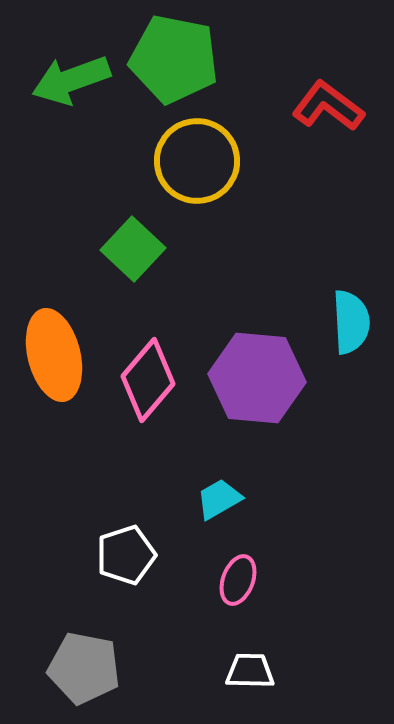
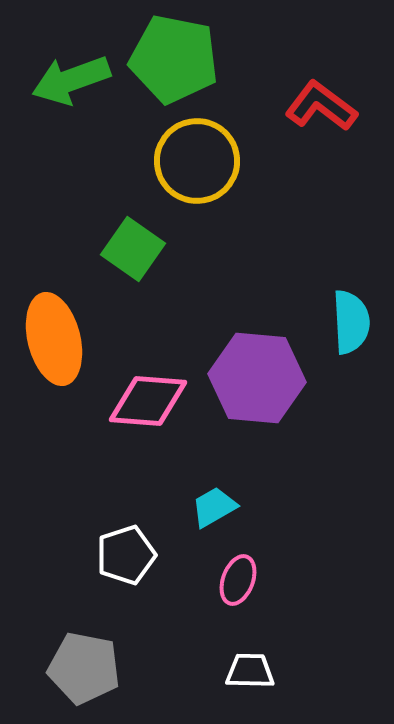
red L-shape: moved 7 px left
green square: rotated 8 degrees counterclockwise
orange ellipse: moved 16 px up
pink diamond: moved 21 px down; rotated 54 degrees clockwise
cyan trapezoid: moved 5 px left, 8 px down
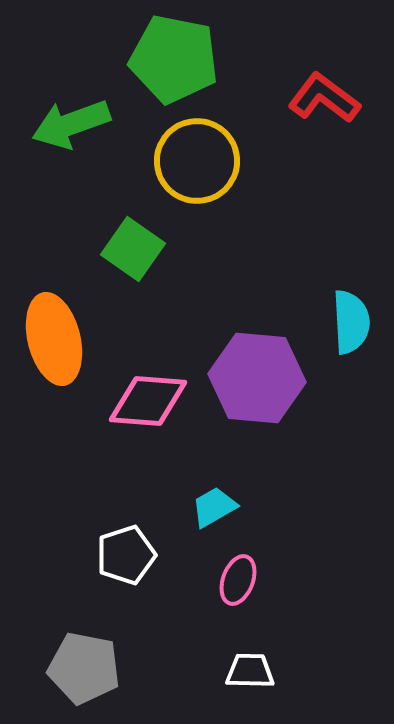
green arrow: moved 44 px down
red L-shape: moved 3 px right, 8 px up
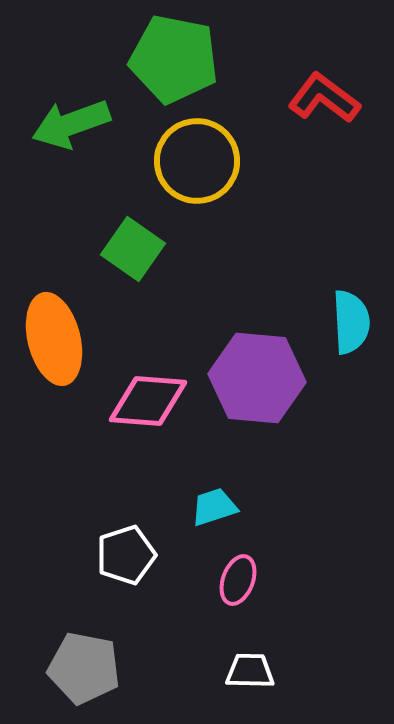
cyan trapezoid: rotated 12 degrees clockwise
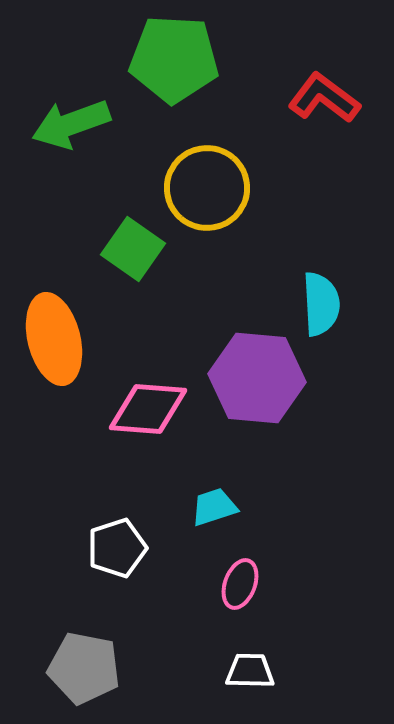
green pentagon: rotated 8 degrees counterclockwise
yellow circle: moved 10 px right, 27 px down
cyan semicircle: moved 30 px left, 18 px up
pink diamond: moved 8 px down
white pentagon: moved 9 px left, 7 px up
pink ellipse: moved 2 px right, 4 px down
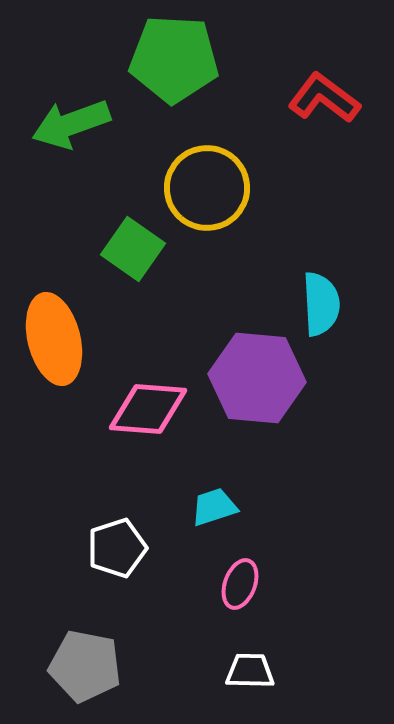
gray pentagon: moved 1 px right, 2 px up
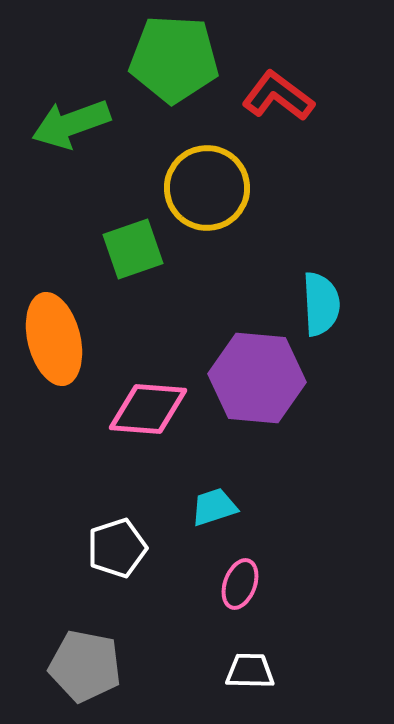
red L-shape: moved 46 px left, 2 px up
green square: rotated 36 degrees clockwise
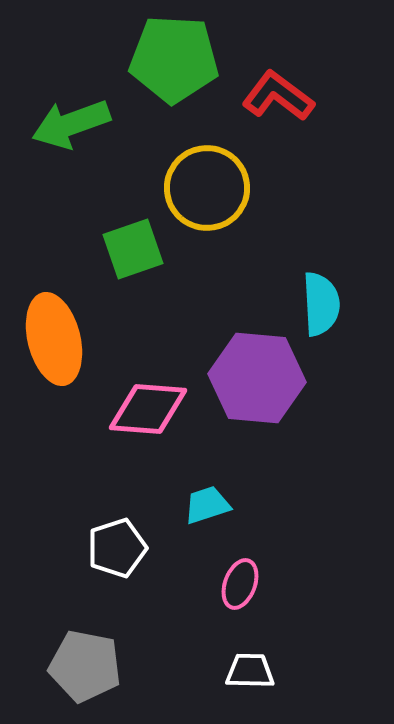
cyan trapezoid: moved 7 px left, 2 px up
